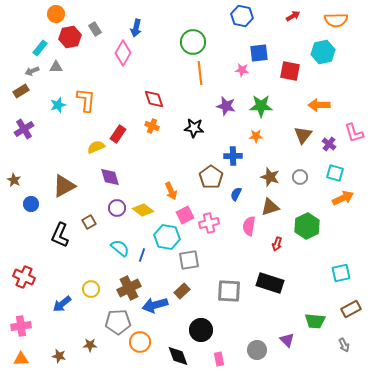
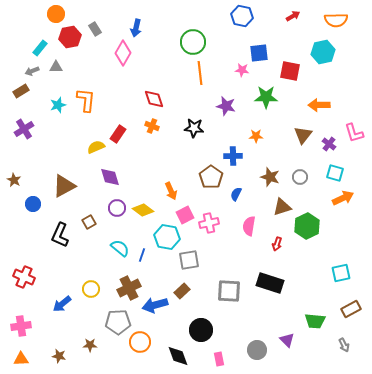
green star at (261, 106): moved 5 px right, 9 px up
blue circle at (31, 204): moved 2 px right
brown triangle at (270, 207): moved 12 px right
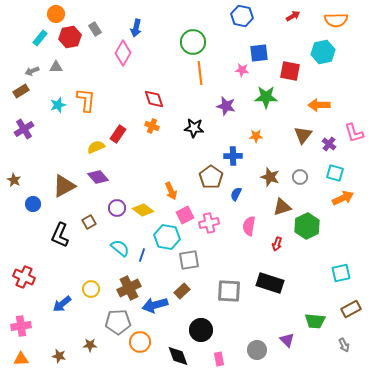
cyan rectangle at (40, 48): moved 10 px up
purple diamond at (110, 177): moved 12 px left; rotated 25 degrees counterclockwise
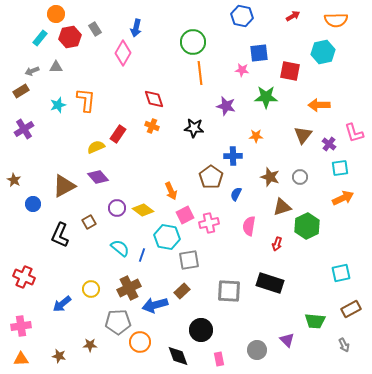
cyan square at (335, 173): moved 5 px right, 5 px up; rotated 24 degrees counterclockwise
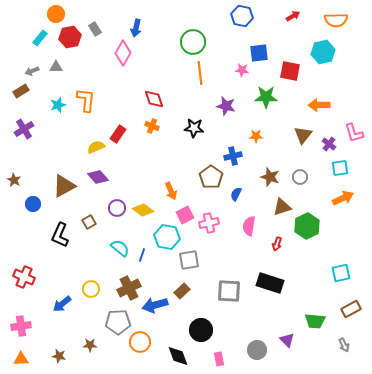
blue cross at (233, 156): rotated 12 degrees counterclockwise
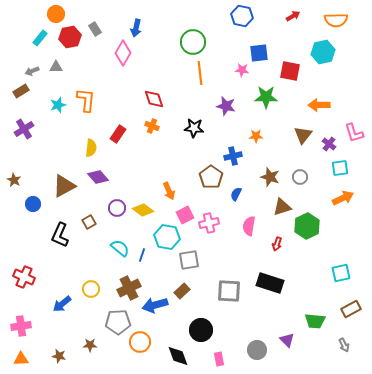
yellow semicircle at (96, 147): moved 5 px left, 1 px down; rotated 120 degrees clockwise
orange arrow at (171, 191): moved 2 px left
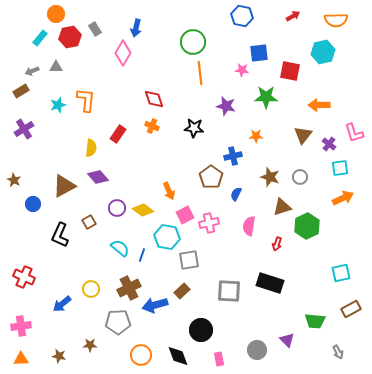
orange circle at (140, 342): moved 1 px right, 13 px down
gray arrow at (344, 345): moved 6 px left, 7 px down
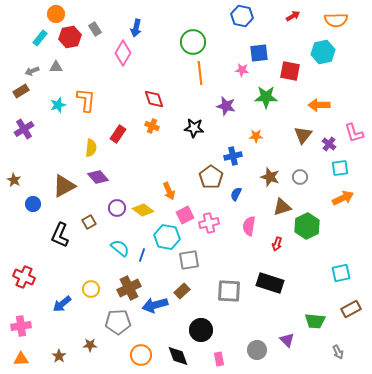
brown star at (59, 356): rotated 24 degrees clockwise
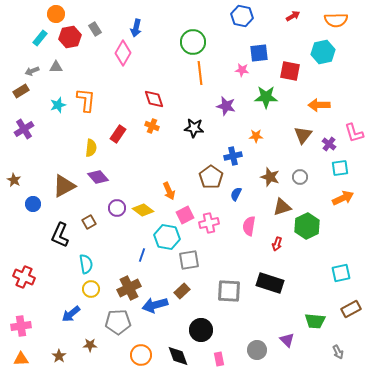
cyan semicircle at (120, 248): moved 34 px left, 16 px down; rotated 42 degrees clockwise
blue arrow at (62, 304): moved 9 px right, 10 px down
